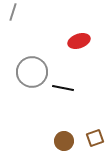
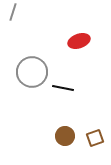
brown circle: moved 1 px right, 5 px up
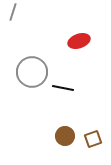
brown square: moved 2 px left, 1 px down
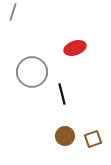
red ellipse: moved 4 px left, 7 px down
black line: moved 1 px left, 6 px down; rotated 65 degrees clockwise
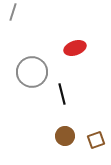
brown square: moved 3 px right, 1 px down
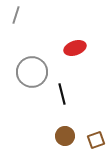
gray line: moved 3 px right, 3 px down
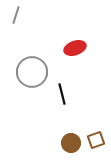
brown circle: moved 6 px right, 7 px down
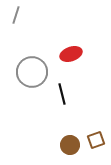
red ellipse: moved 4 px left, 6 px down
brown circle: moved 1 px left, 2 px down
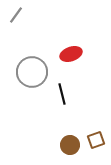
gray line: rotated 18 degrees clockwise
